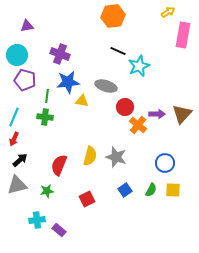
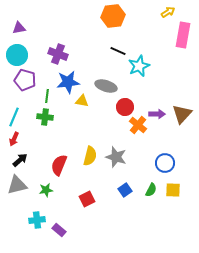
purple triangle: moved 8 px left, 2 px down
purple cross: moved 2 px left
green star: moved 1 px left, 1 px up
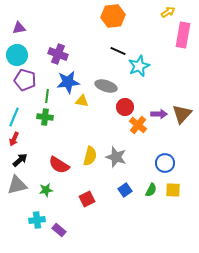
purple arrow: moved 2 px right
red semicircle: rotated 80 degrees counterclockwise
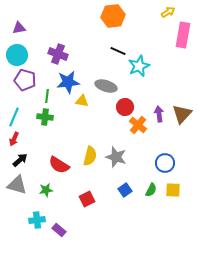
purple arrow: rotated 98 degrees counterclockwise
gray triangle: rotated 30 degrees clockwise
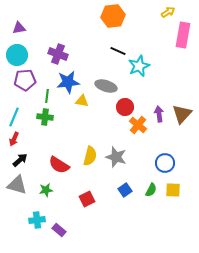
purple pentagon: rotated 20 degrees counterclockwise
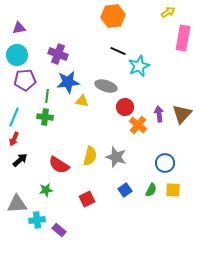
pink rectangle: moved 3 px down
gray triangle: moved 19 px down; rotated 20 degrees counterclockwise
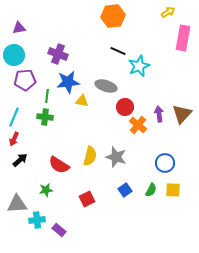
cyan circle: moved 3 px left
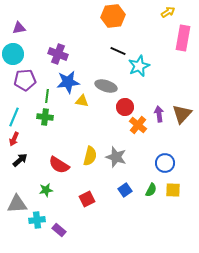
cyan circle: moved 1 px left, 1 px up
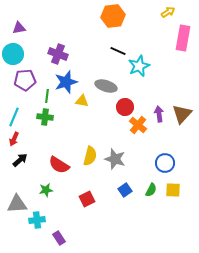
blue star: moved 2 px left; rotated 10 degrees counterclockwise
gray star: moved 1 px left, 2 px down
purple rectangle: moved 8 px down; rotated 16 degrees clockwise
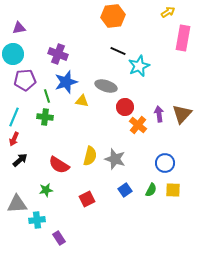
green line: rotated 24 degrees counterclockwise
